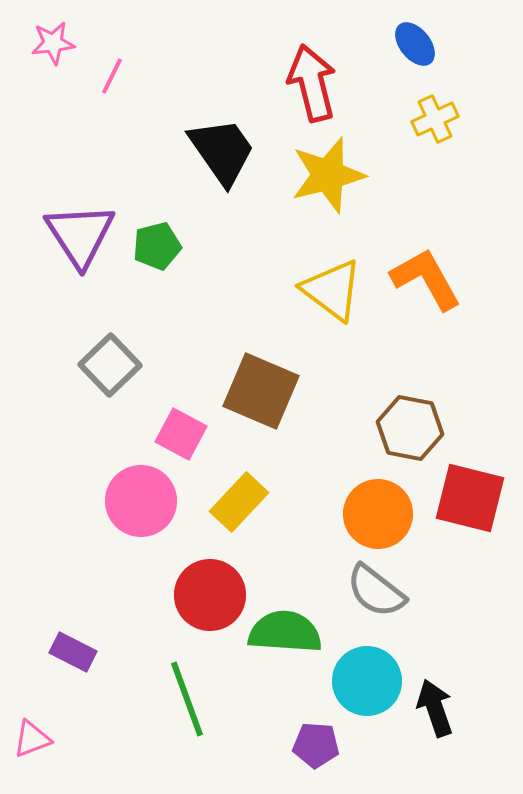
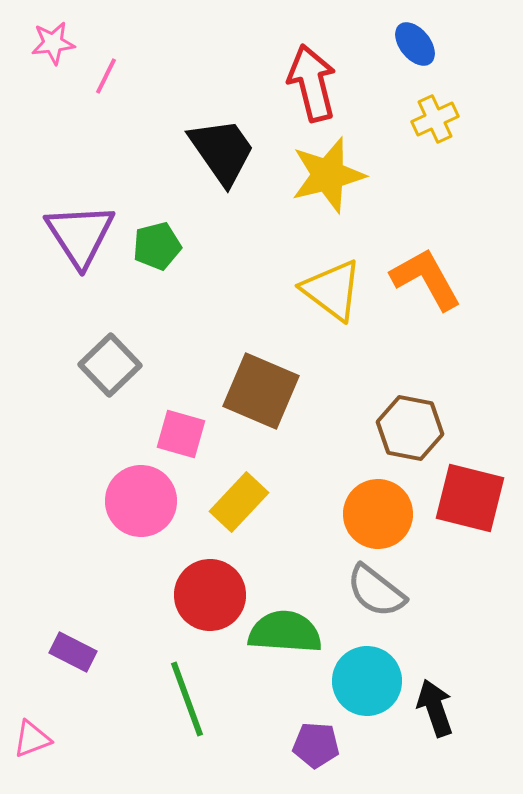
pink line: moved 6 px left
pink square: rotated 12 degrees counterclockwise
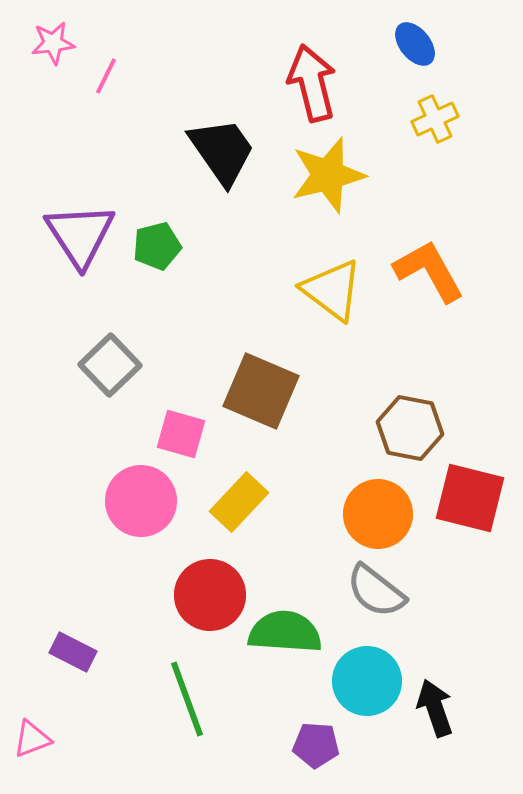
orange L-shape: moved 3 px right, 8 px up
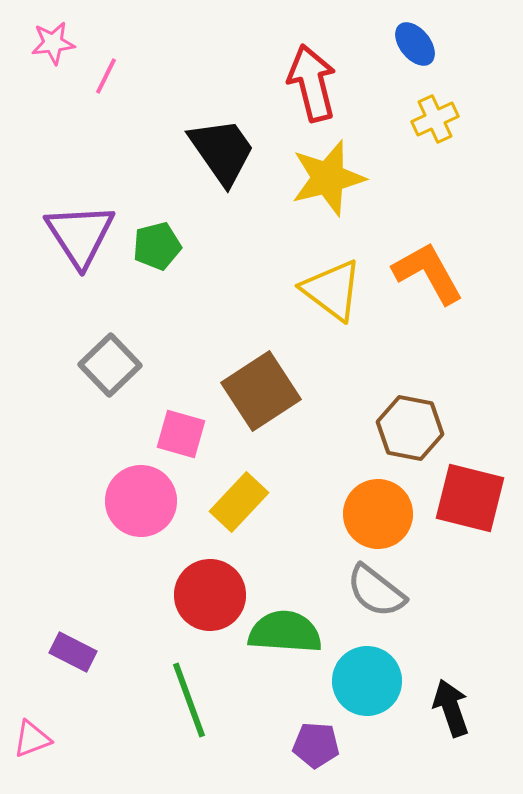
yellow star: moved 3 px down
orange L-shape: moved 1 px left, 2 px down
brown square: rotated 34 degrees clockwise
green line: moved 2 px right, 1 px down
black arrow: moved 16 px right
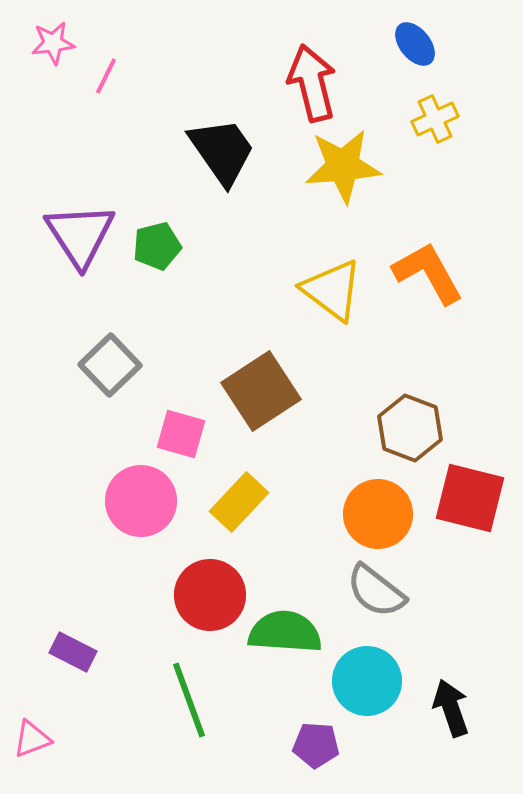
yellow star: moved 15 px right, 12 px up; rotated 10 degrees clockwise
brown hexagon: rotated 10 degrees clockwise
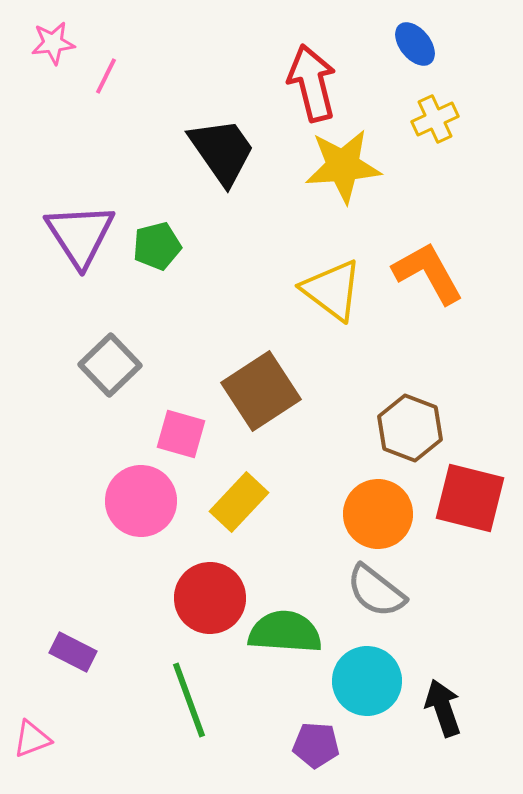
red circle: moved 3 px down
black arrow: moved 8 px left
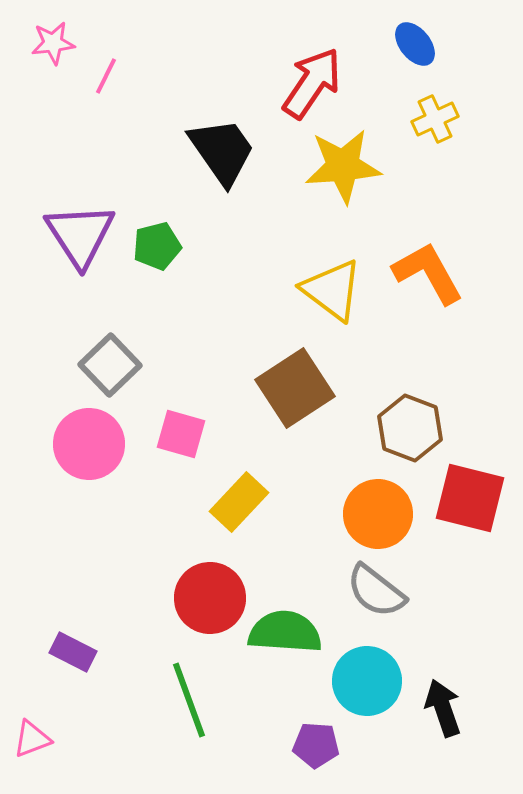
red arrow: rotated 48 degrees clockwise
brown square: moved 34 px right, 3 px up
pink circle: moved 52 px left, 57 px up
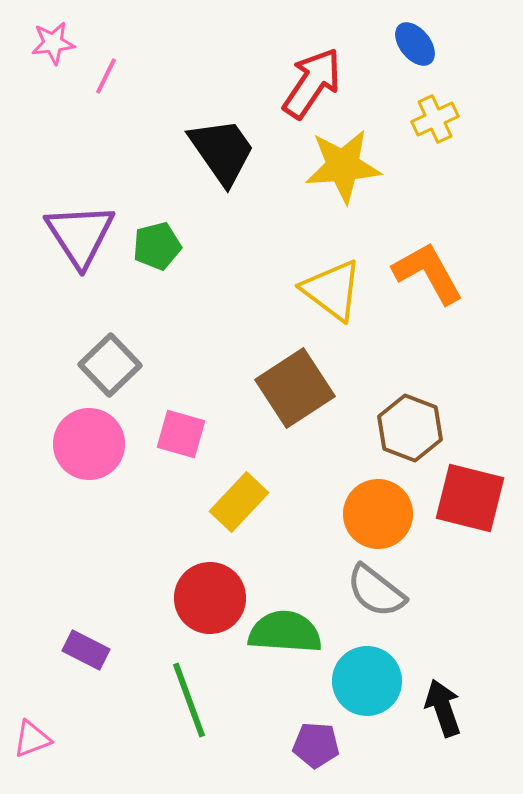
purple rectangle: moved 13 px right, 2 px up
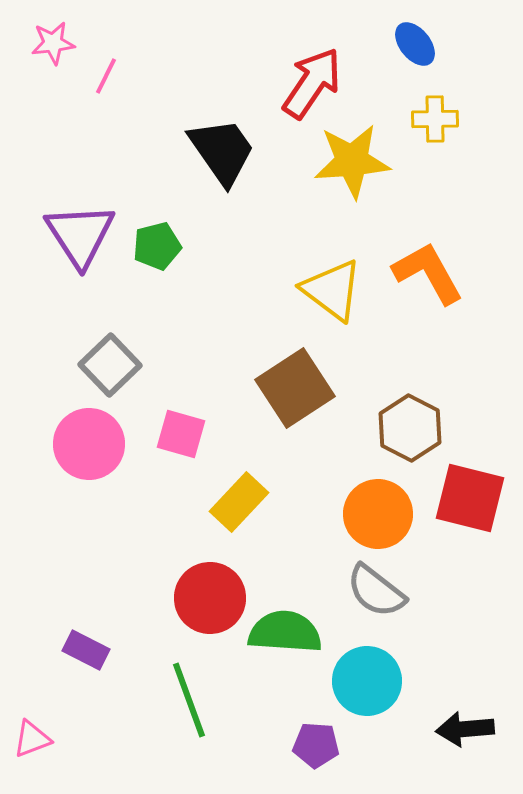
yellow cross: rotated 24 degrees clockwise
yellow star: moved 9 px right, 5 px up
brown hexagon: rotated 6 degrees clockwise
black arrow: moved 22 px right, 21 px down; rotated 76 degrees counterclockwise
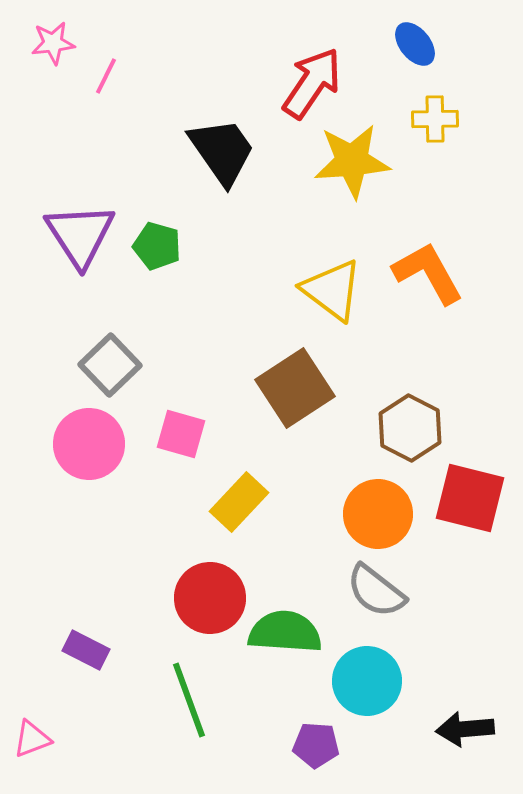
green pentagon: rotated 30 degrees clockwise
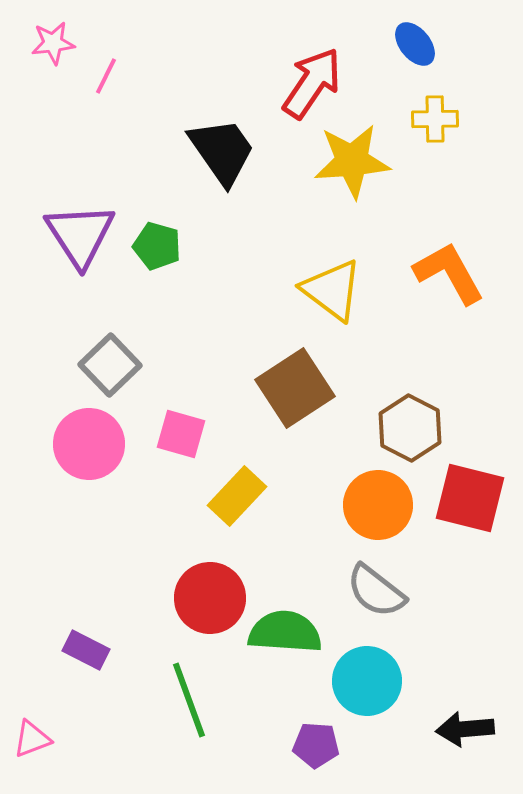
orange L-shape: moved 21 px right
yellow rectangle: moved 2 px left, 6 px up
orange circle: moved 9 px up
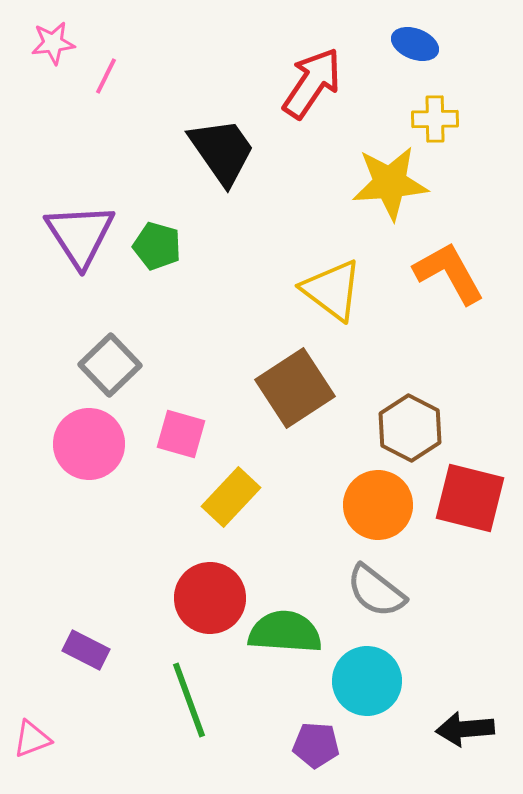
blue ellipse: rotated 30 degrees counterclockwise
yellow star: moved 38 px right, 22 px down
yellow rectangle: moved 6 px left, 1 px down
